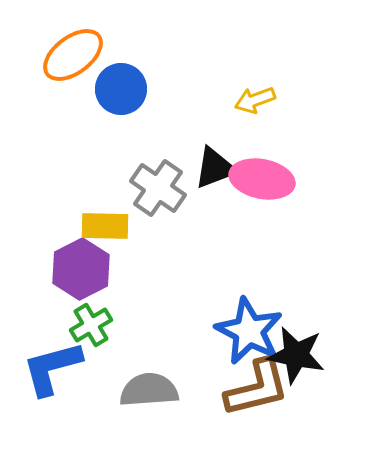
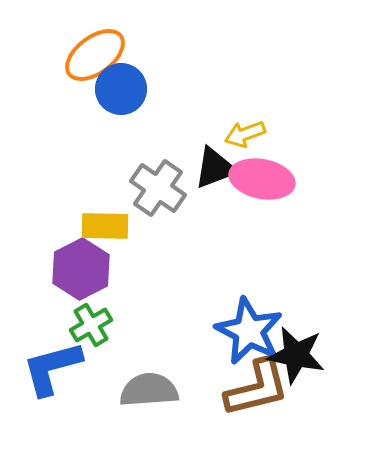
orange ellipse: moved 22 px right
yellow arrow: moved 10 px left, 34 px down
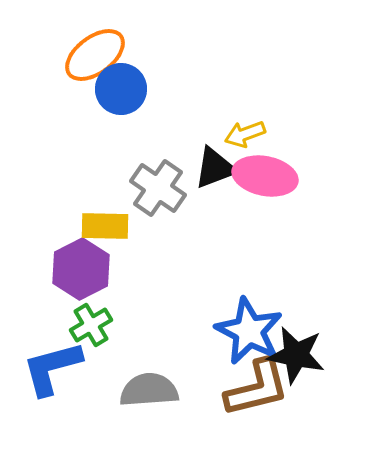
pink ellipse: moved 3 px right, 3 px up
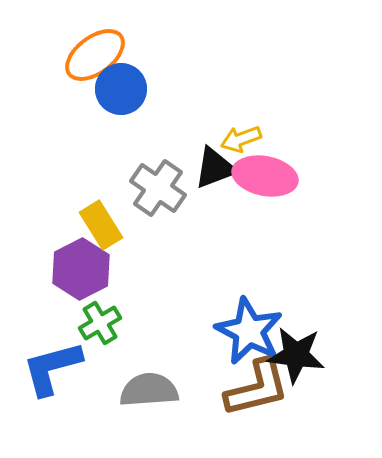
yellow arrow: moved 4 px left, 5 px down
yellow rectangle: moved 4 px left, 1 px up; rotated 57 degrees clockwise
green cross: moved 9 px right, 2 px up
black star: rotated 4 degrees counterclockwise
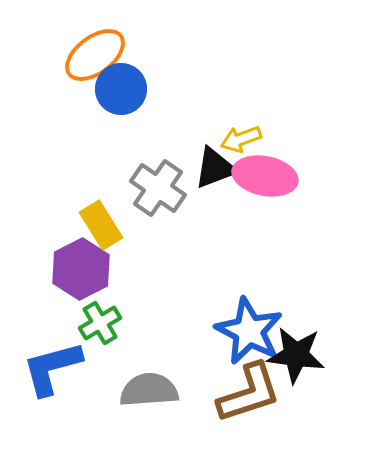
brown L-shape: moved 8 px left, 5 px down; rotated 4 degrees counterclockwise
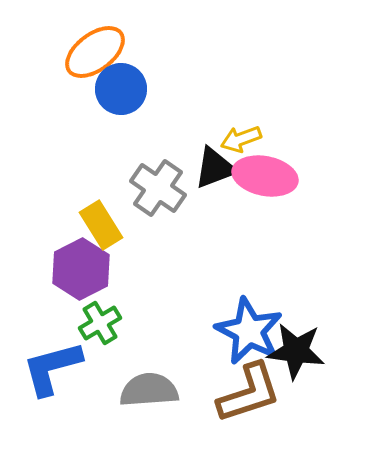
orange ellipse: moved 3 px up
black star: moved 4 px up
